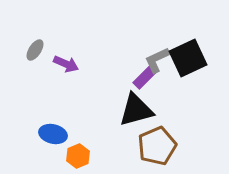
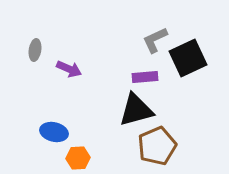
gray ellipse: rotated 25 degrees counterclockwise
gray L-shape: moved 2 px left, 20 px up
purple arrow: moved 3 px right, 5 px down
purple rectangle: rotated 40 degrees clockwise
blue ellipse: moved 1 px right, 2 px up
orange hexagon: moved 2 px down; rotated 20 degrees clockwise
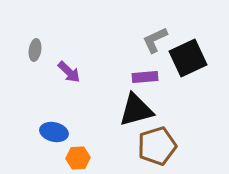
purple arrow: moved 3 px down; rotated 20 degrees clockwise
brown pentagon: rotated 6 degrees clockwise
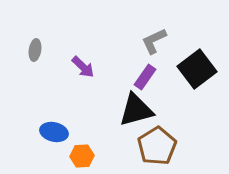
gray L-shape: moved 1 px left, 1 px down
black square: moved 9 px right, 11 px down; rotated 12 degrees counterclockwise
purple arrow: moved 14 px right, 5 px up
purple rectangle: rotated 50 degrees counterclockwise
brown pentagon: rotated 15 degrees counterclockwise
orange hexagon: moved 4 px right, 2 px up
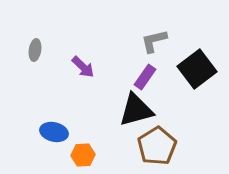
gray L-shape: rotated 12 degrees clockwise
orange hexagon: moved 1 px right, 1 px up
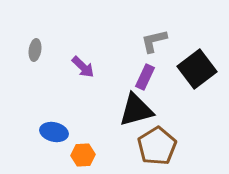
purple rectangle: rotated 10 degrees counterclockwise
